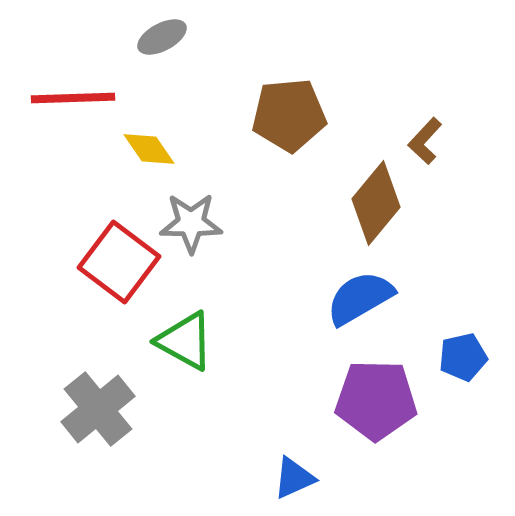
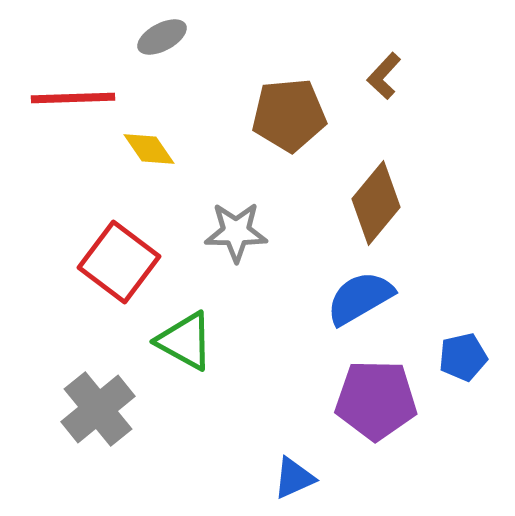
brown L-shape: moved 41 px left, 65 px up
gray star: moved 45 px right, 9 px down
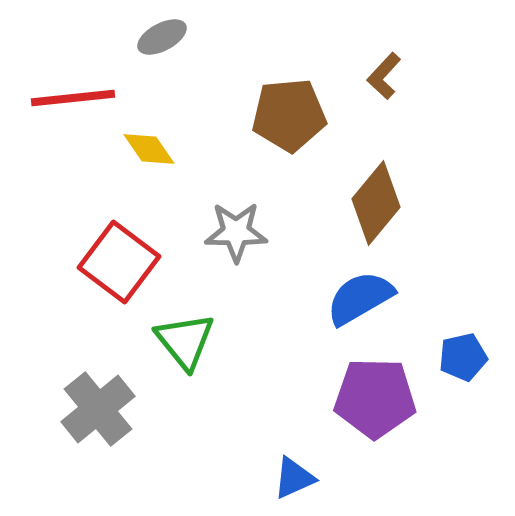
red line: rotated 4 degrees counterclockwise
green triangle: rotated 22 degrees clockwise
purple pentagon: moved 1 px left, 2 px up
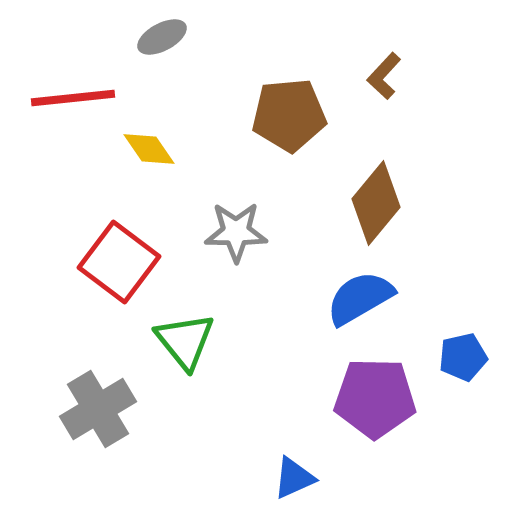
gray cross: rotated 8 degrees clockwise
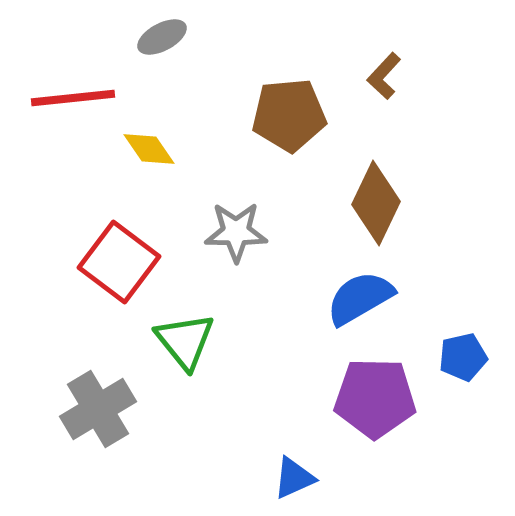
brown diamond: rotated 14 degrees counterclockwise
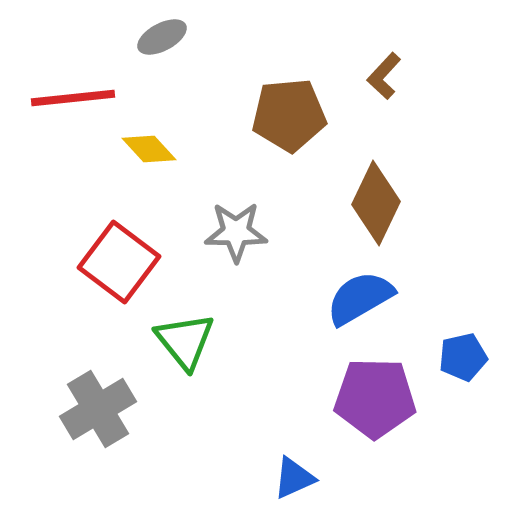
yellow diamond: rotated 8 degrees counterclockwise
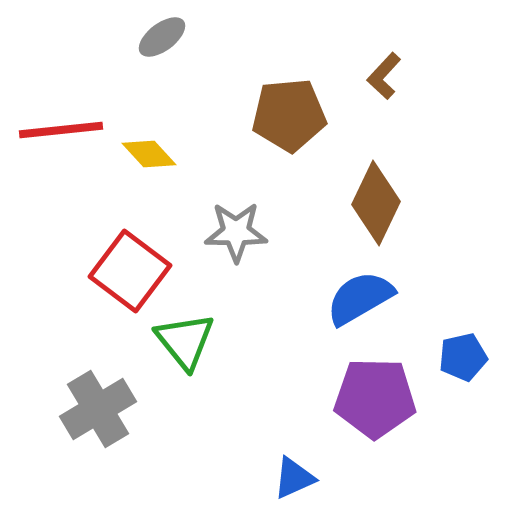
gray ellipse: rotated 9 degrees counterclockwise
red line: moved 12 px left, 32 px down
yellow diamond: moved 5 px down
red square: moved 11 px right, 9 px down
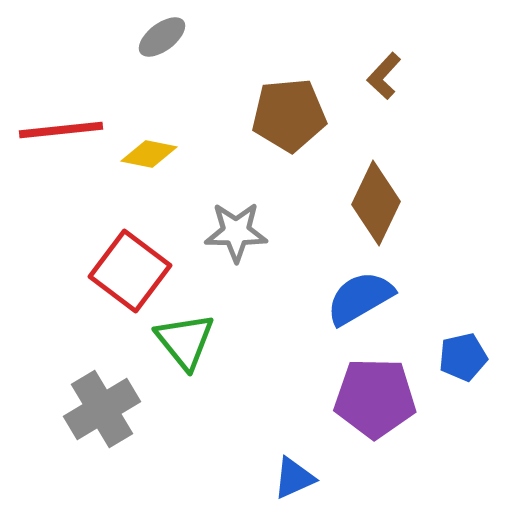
yellow diamond: rotated 36 degrees counterclockwise
gray cross: moved 4 px right
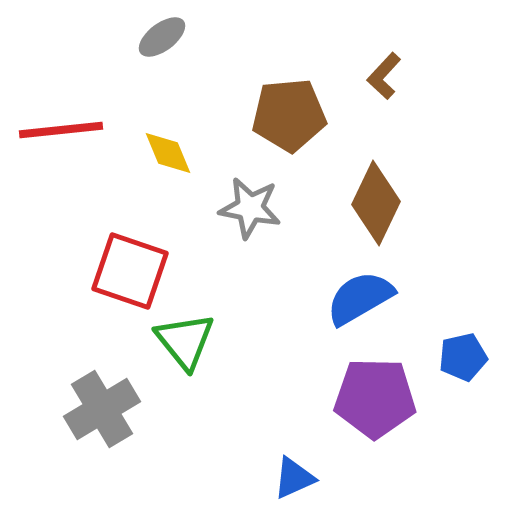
yellow diamond: moved 19 px right, 1 px up; rotated 56 degrees clockwise
gray star: moved 14 px right, 24 px up; rotated 10 degrees clockwise
red square: rotated 18 degrees counterclockwise
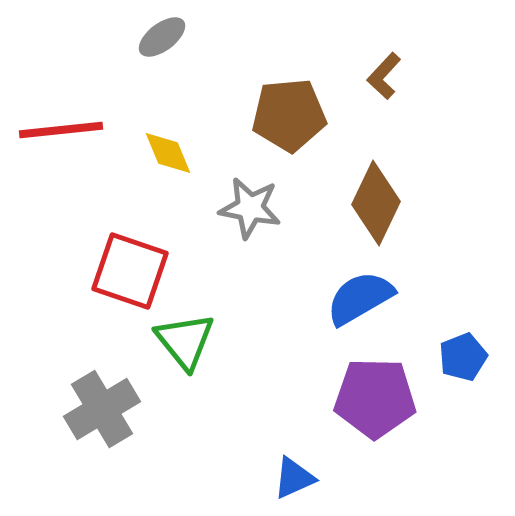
blue pentagon: rotated 9 degrees counterclockwise
